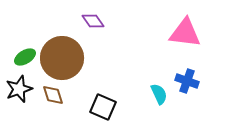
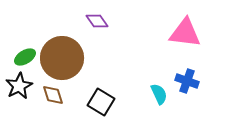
purple diamond: moved 4 px right
black star: moved 3 px up; rotated 8 degrees counterclockwise
black square: moved 2 px left, 5 px up; rotated 8 degrees clockwise
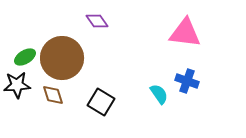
black star: moved 2 px left, 1 px up; rotated 24 degrees clockwise
cyan semicircle: rotated 10 degrees counterclockwise
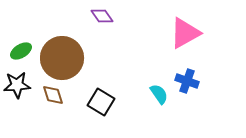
purple diamond: moved 5 px right, 5 px up
pink triangle: rotated 36 degrees counterclockwise
green ellipse: moved 4 px left, 6 px up
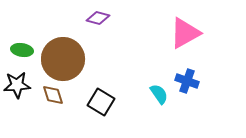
purple diamond: moved 4 px left, 2 px down; rotated 40 degrees counterclockwise
green ellipse: moved 1 px right, 1 px up; rotated 40 degrees clockwise
brown circle: moved 1 px right, 1 px down
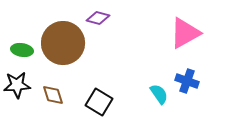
brown circle: moved 16 px up
black square: moved 2 px left
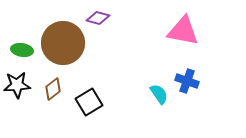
pink triangle: moved 2 px left, 2 px up; rotated 40 degrees clockwise
brown diamond: moved 6 px up; rotated 70 degrees clockwise
black square: moved 10 px left; rotated 28 degrees clockwise
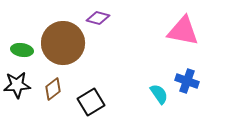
black square: moved 2 px right
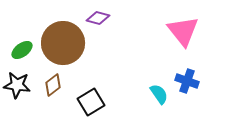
pink triangle: rotated 40 degrees clockwise
green ellipse: rotated 45 degrees counterclockwise
black star: rotated 12 degrees clockwise
brown diamond: moved 4 px up
